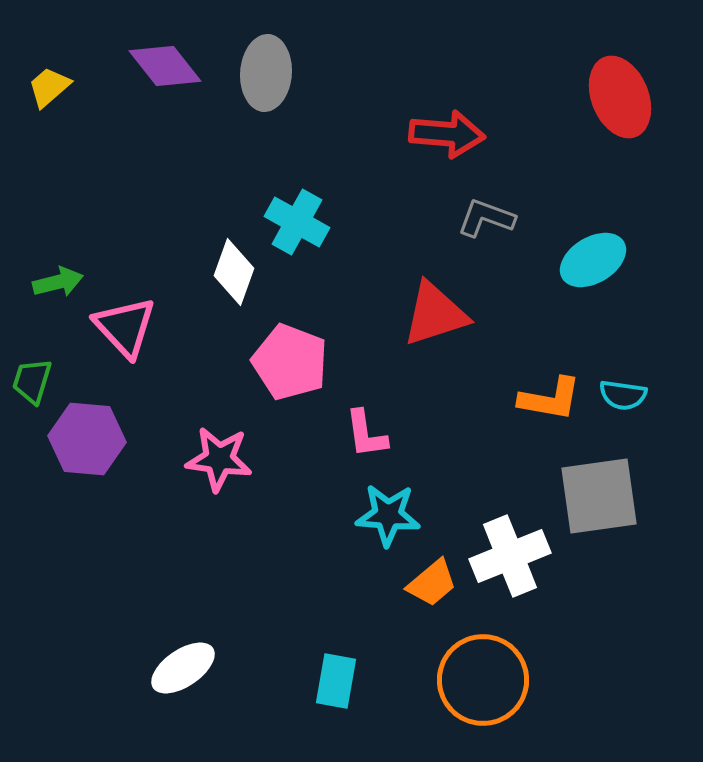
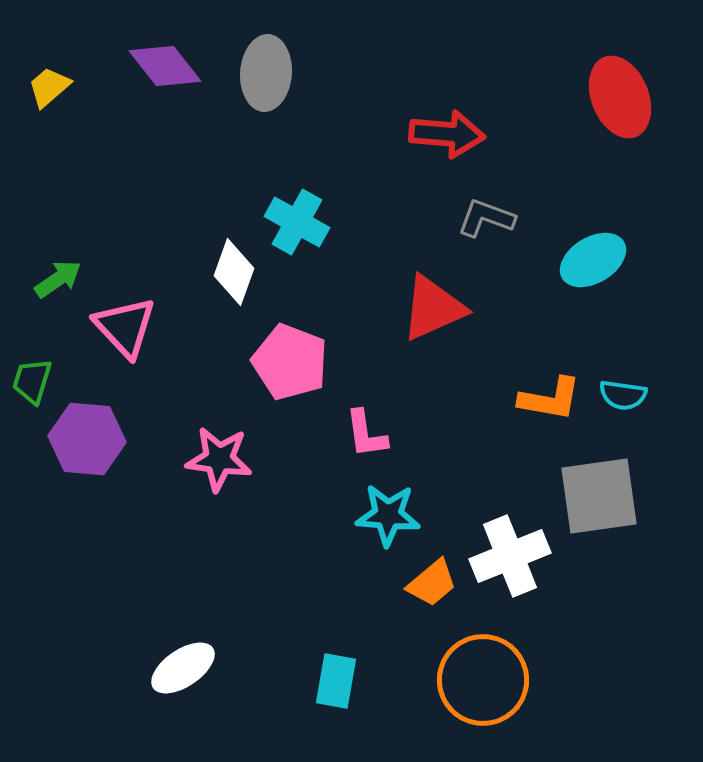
green arrow: moved 3 px up; rotated 21 degrees counterclockwise
red triangle: moved 2 px left, 6 px up; rotated 6 degrees counterclockwise
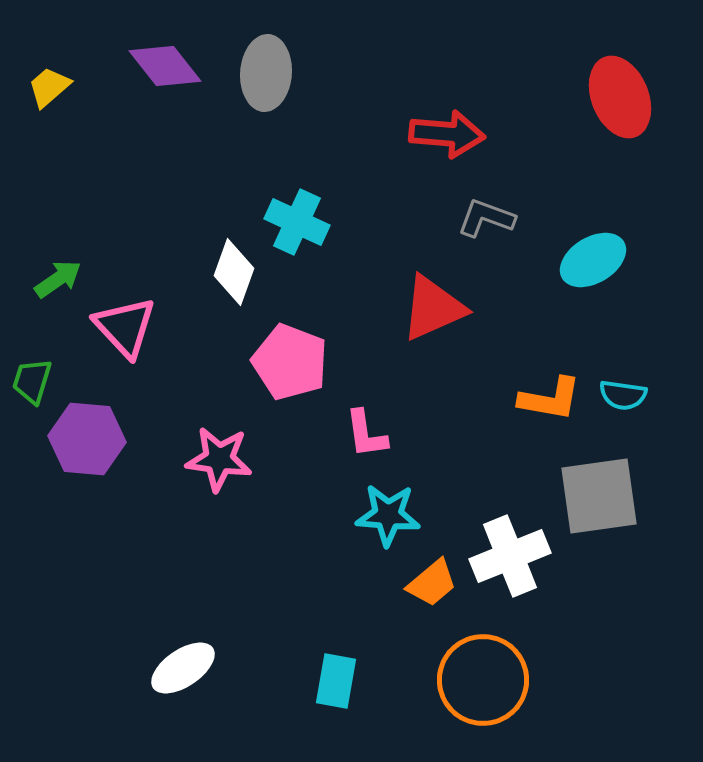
cyan cross: rotated 4 degrees counterclockwise
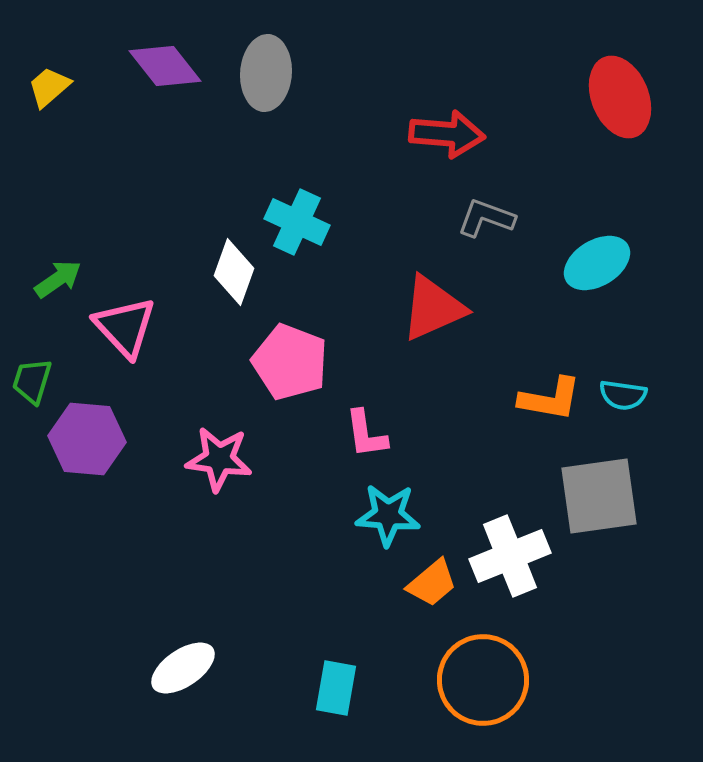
cyan ellipse: moved 4 px right, 3 px down
cyan rectangle: moved 7 px down
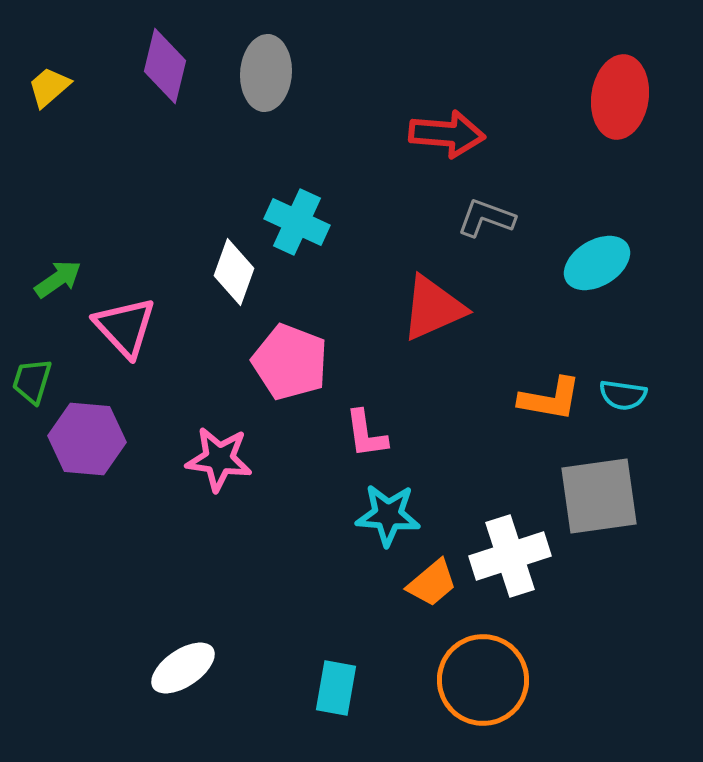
purple diamond: rotated 52 degrees clockwise
red ellipse: rotated 30 degrees clockwise
white cross: rotated 4 degrees clockwise
